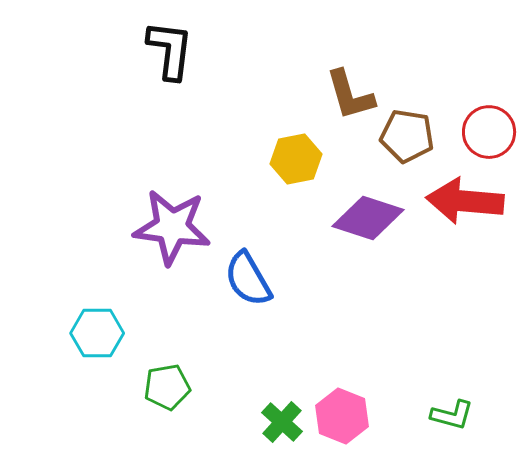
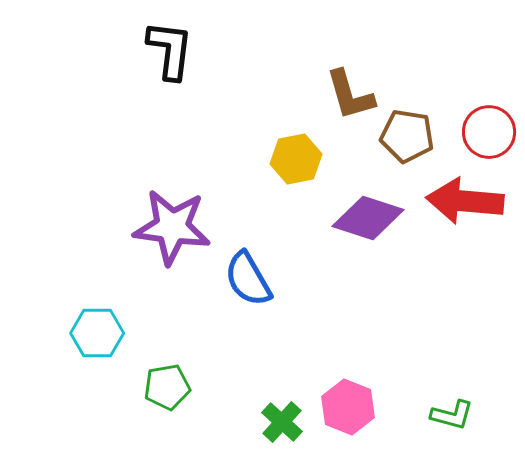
pink hexagon: moved 6 px right, 9 px up
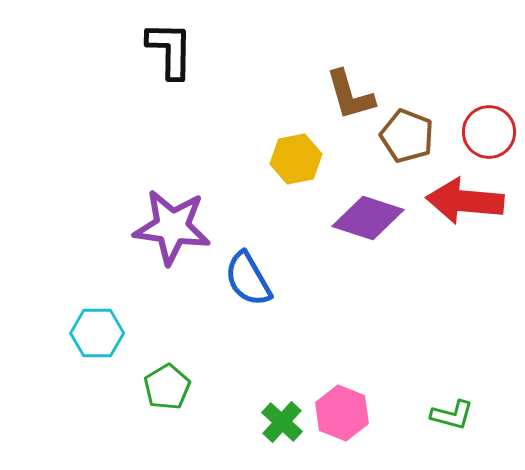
black L-shape: rotated 6 degrees counterclockwise
brown pentagon: rotated 12 degrees clockwise
green pentagon: rotated 21 degrees counterclockwise
pink hexagon: moved 6 px left, 6 px down
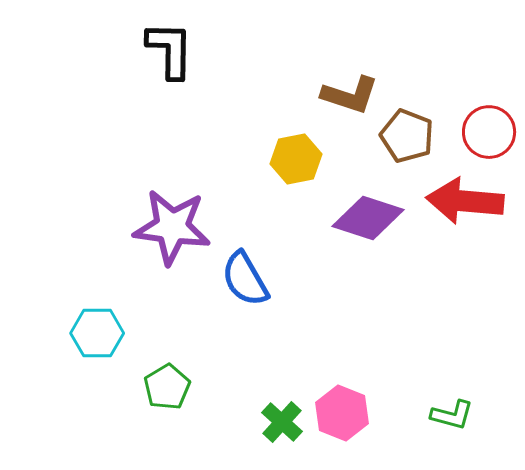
brown L-shape: rotated 56 degrees counterclockwise
blue semicircle: moved 3 px left
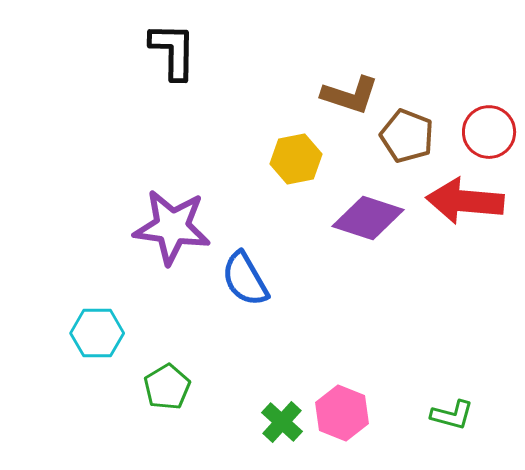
black L-shape: moved 3 px right, 1 px down
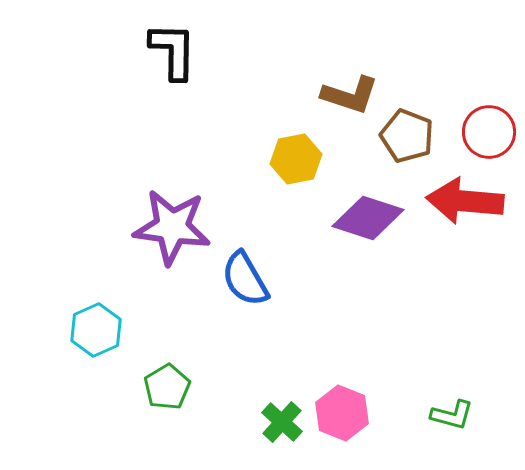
cyan hexagon: moved 1 px left, 3 px up; rotated 24 degrees counterclockwise
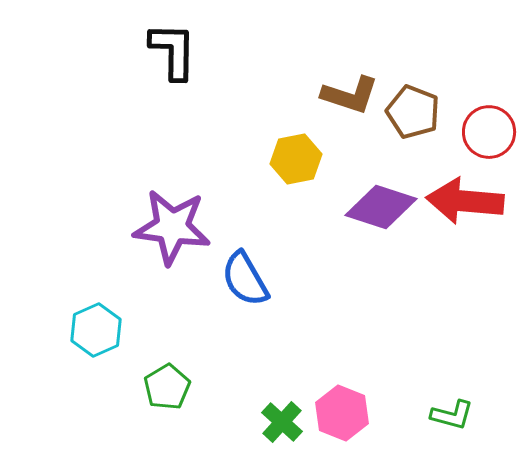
brown pentagon: moved 6 px right, 24 px up
purple diamond: moved 13 px right, 11 px up
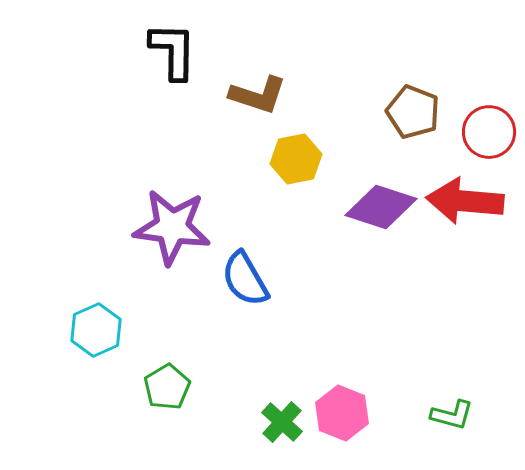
brown L-shape: moved 92 px left
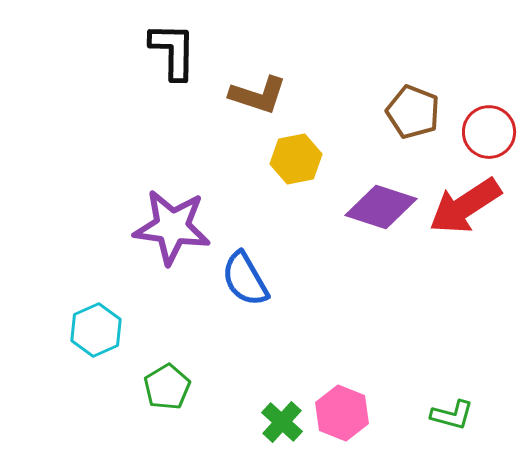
red arrow: moved 5 px down; rotated 38 degrees counterclockwise
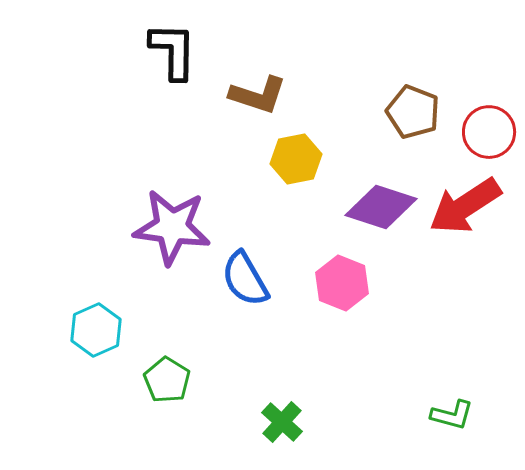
green pentagon: moved 7 px up; rotated 9 degrees counterclockwise
pink hexagon: moved 130 px up
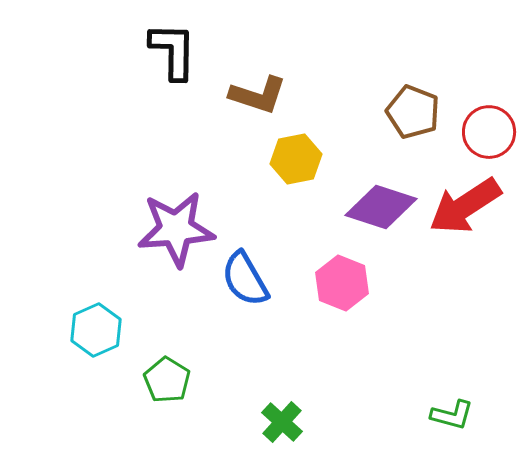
purple star: moved 4 px right, 2 px down; rotated 12 degrees counterclockwise
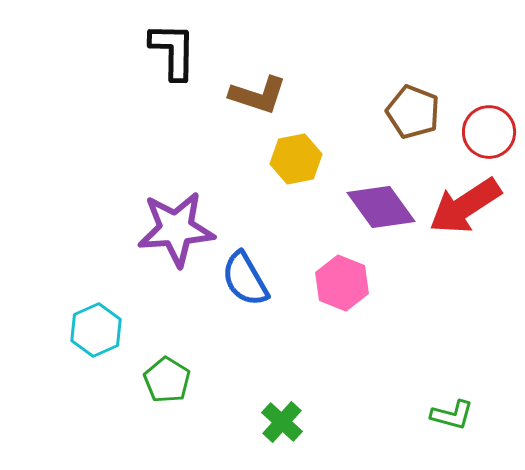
purple diamond: rotated 36 degrees clockwise
